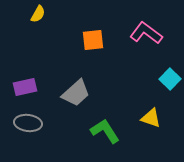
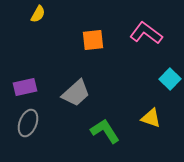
gray ellipse: rotated 76 degrees counterclockwise
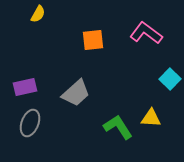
yellow triangle: rotated 15 degrees counterclockwise
gray ellipse: moved 2 px right
green L-shape: moved 13 px right, 4 px up
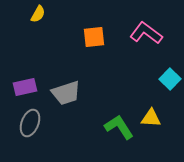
orange square: moved 1 px right, 3 px up
gray trapezoid: moved 10 px left; rotated 24 degrees clockwise
green L-shape: moved 1 px right
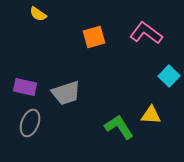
yellow semicircle: rotated 96 degrees clockwise
orange square: rotated 10 degrees counterclockwise
cyan square: moved 1 px left, 3 px up
purple rectangle: rotated 25 degrees clockwise
yellow triangle: moved 3 px up
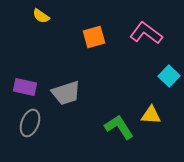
yellow semicircle: moved 3 px right, 2 px down
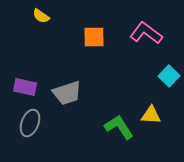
orange square: rotated 15 degrees clockwise
gray trapezoid: moved 1 px right
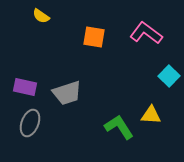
orange square: rotated 10 degrees clockwise
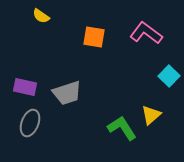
yellow triangle: rotated 45 degrees counterclockwise
green L-shape: moved 3 px right, 1 px down
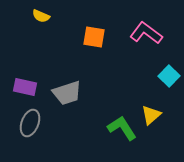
yellow semicircle: rotated 12 degrees counterclockwise
